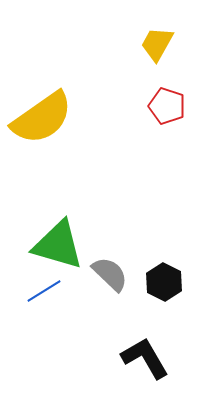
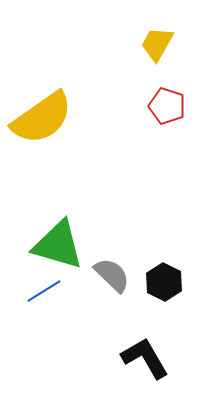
gray semicircle: moved 2 px right, 1 px down
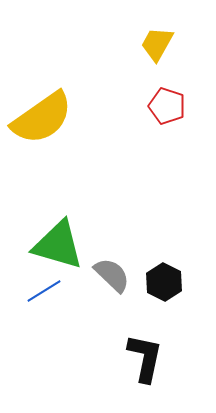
black L-shape: rotated 42 degrees clockwise
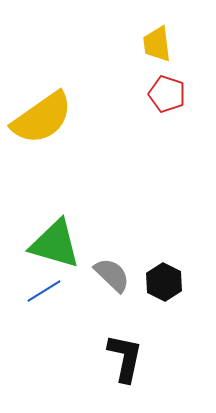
yellow trapezoid: rotated 36 degrees counterclockwise
red pentagon: moved 12 px up
green triangle: moved 3 px left, 1 px up
black L-shape: moved 20 px left
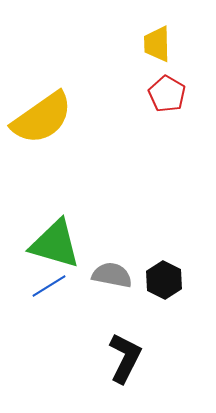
yellow trapezoid: rotated 6 degrees clockwise
red pentagon: rotated 12 degrees clockwise
gray semicircle: rotated 33 degrees counterclockwise
black hexagon: moved 2 px up
blue line: moved 5 px right, 5 px up
black L-shape: rotated 15 degrees clockwise
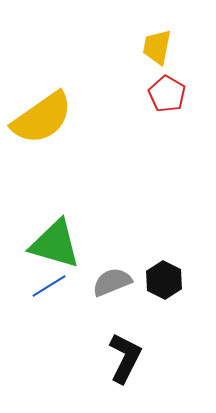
yellow trapezoid: moved 3 px down; rotated 12 degrees clockwise
gray semicircle: moved 7 px down; rotated 33 degrees counterclockwise
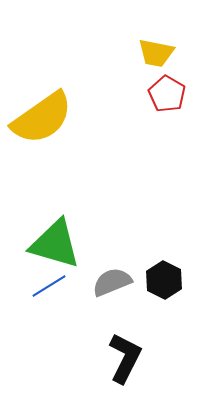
yellow trapezoid: moved 1 px left, 6 px down; rotated 90 degrees counterclockwise
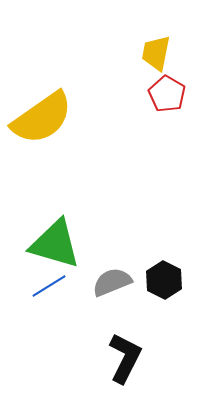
yellow trapezoid: rotated 90 degrees clockwise
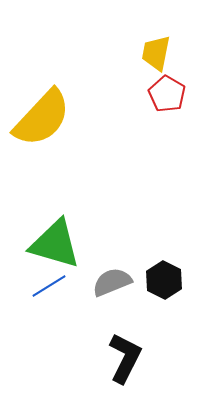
yellow semicircle: rotated 12 degrees counterclockwise
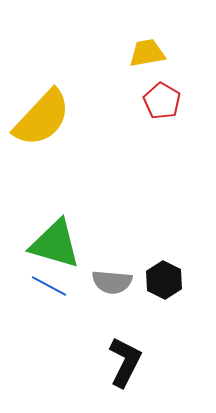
yellow trapezoid: moved 9 px left; rotated 69 degrees clockwise
red pentagon: moved 5 px left, 7 px down
gray semicircle: rotated 153 degrees counterclockwise
blue line: rotated 60 degrees clockwise
black L-shape: moved 4 px down
